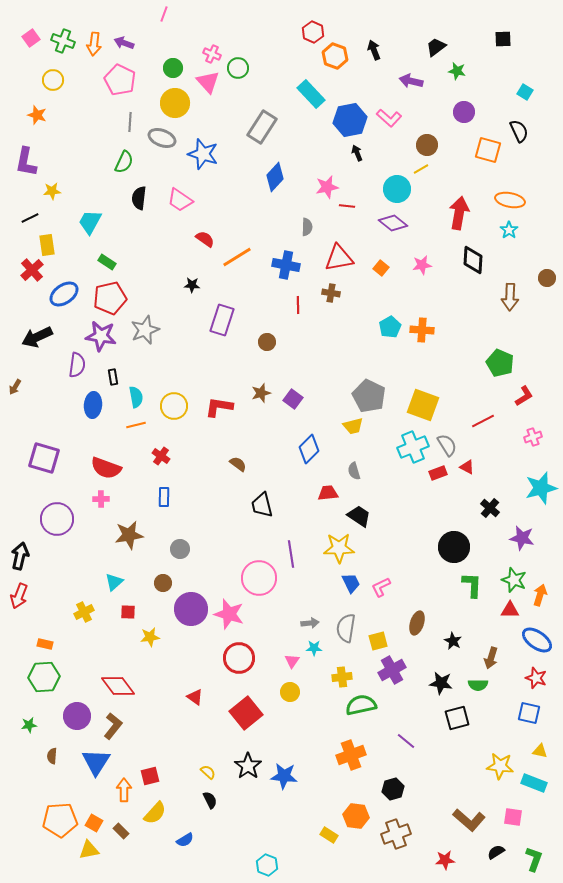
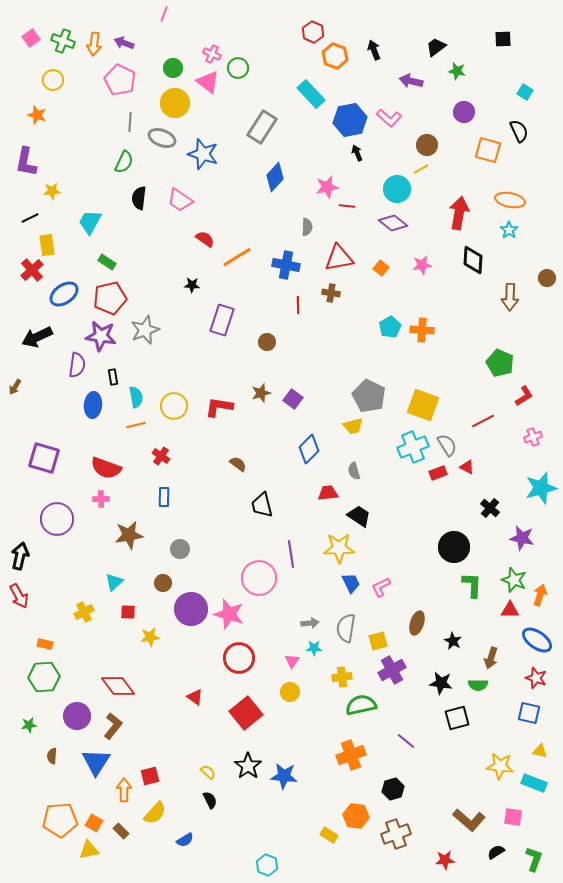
pink triangle at (208, 82): rotated 10 degrees counterclockwise
red arrow at (19, 596): rotated 50 degrees counterclockwise
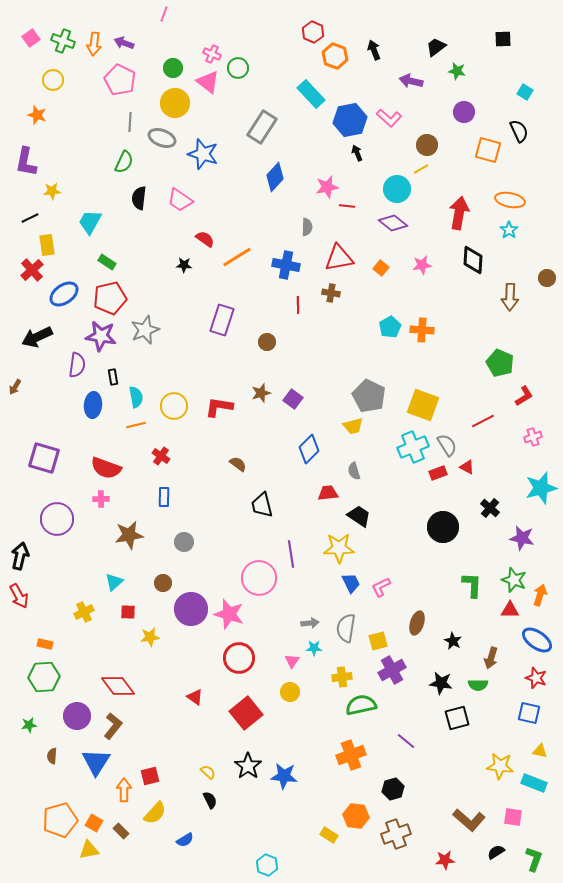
black star at (192, 285): moved 8 px left, 20 px up
black circle at (454, 547): moved 11 px left, 20 px up
gray circle at (180, 549): moved 4 px right, 7 px up
orange pentagon at (60, 820): rotated 12 degrees counterclockwise
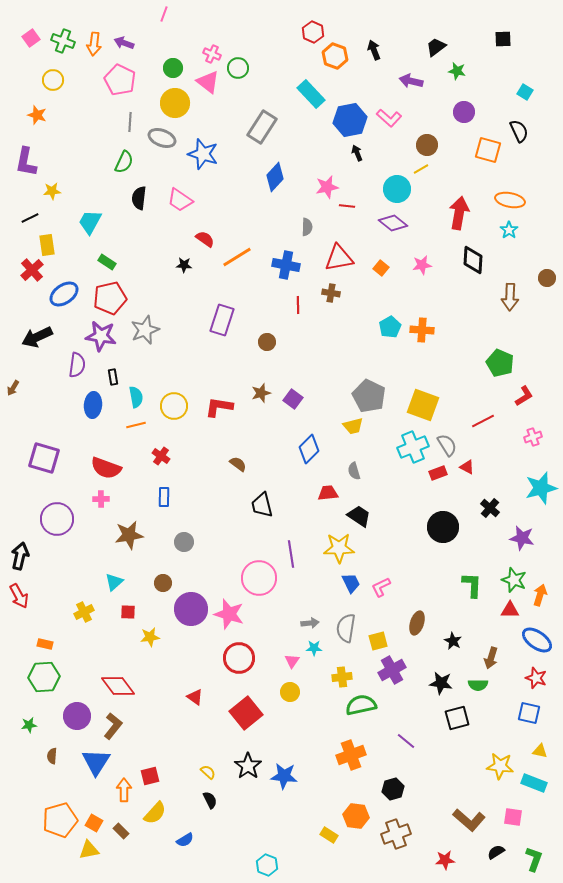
brown arrow at (15, 387): moved 2 px left, 1 px down
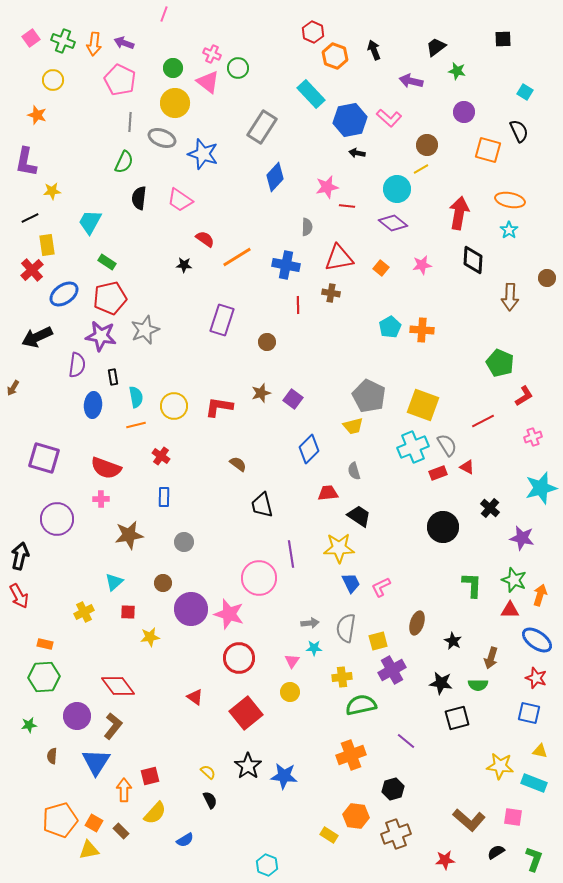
black arrow at (357, 153): rotated 56 degrees counterclockwise
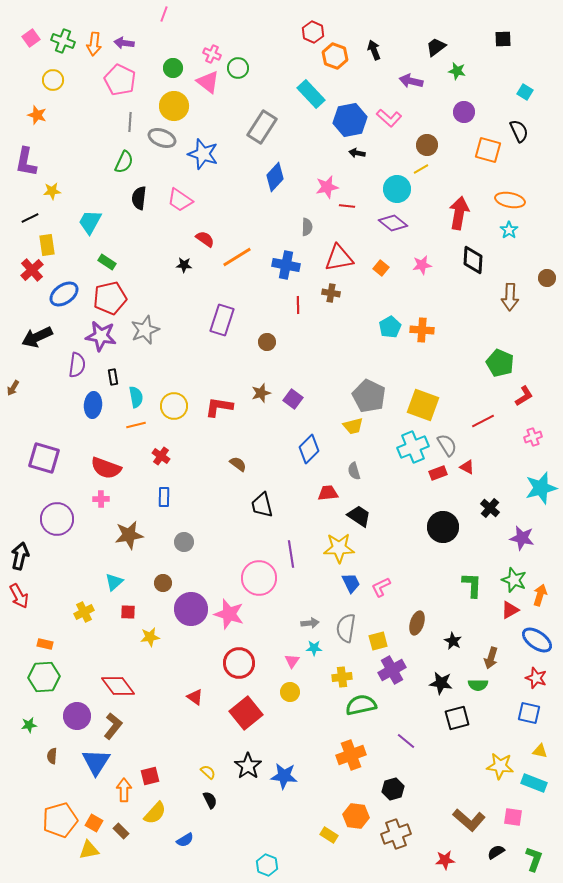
purple arrow at (124, 43): rotated 12 degrees counterclockwise
yellow circle at (175, 103): moved 1 px left, 3 px down
red triangle at (510, 610): rotated 30 degrees counterclockwise
red circle at (239, 658): moved 5 px down
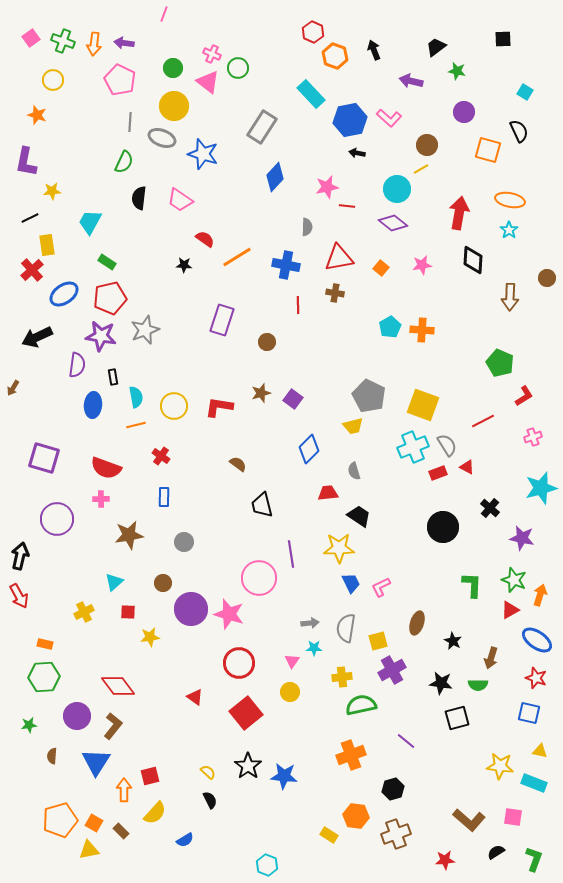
brown cross at (331, 293): moved 4 px right
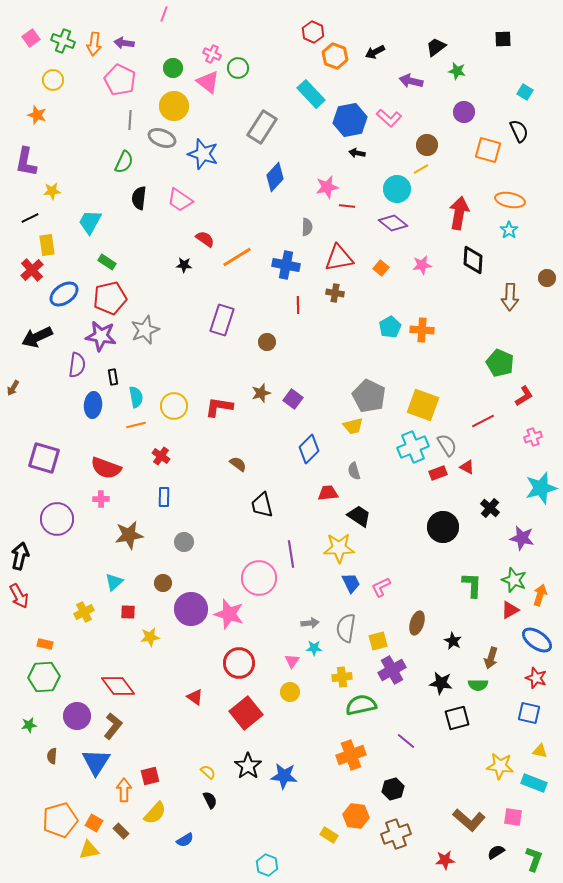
black arrow at (374, 50): moved 1 px right, 2 px down; rotated 96 degrees counterclockwise
gray line at (130, 122): moved 2 px up
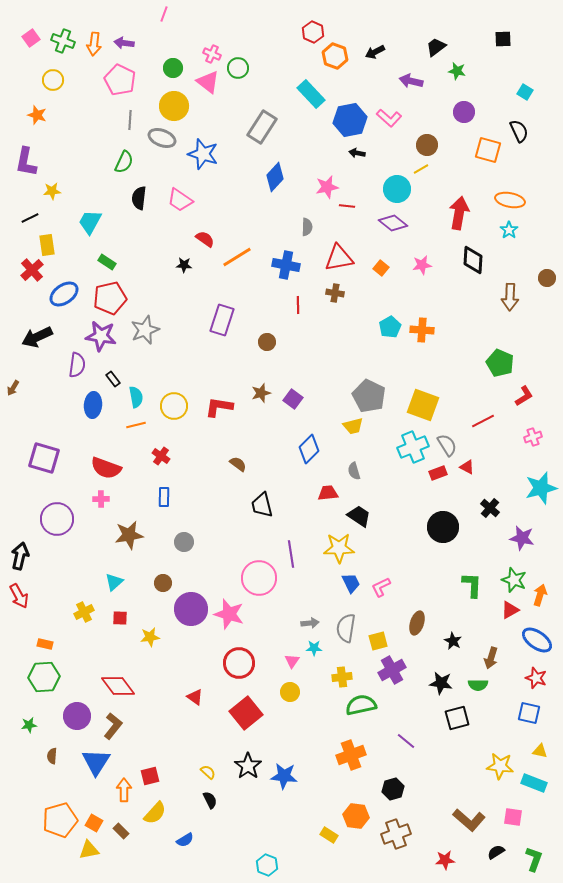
black rectangle at (113, 377): moved 2 px down; rotated 28 degrees counterclockwise
red square at (128, 612): moved 8 px left, 6 px down
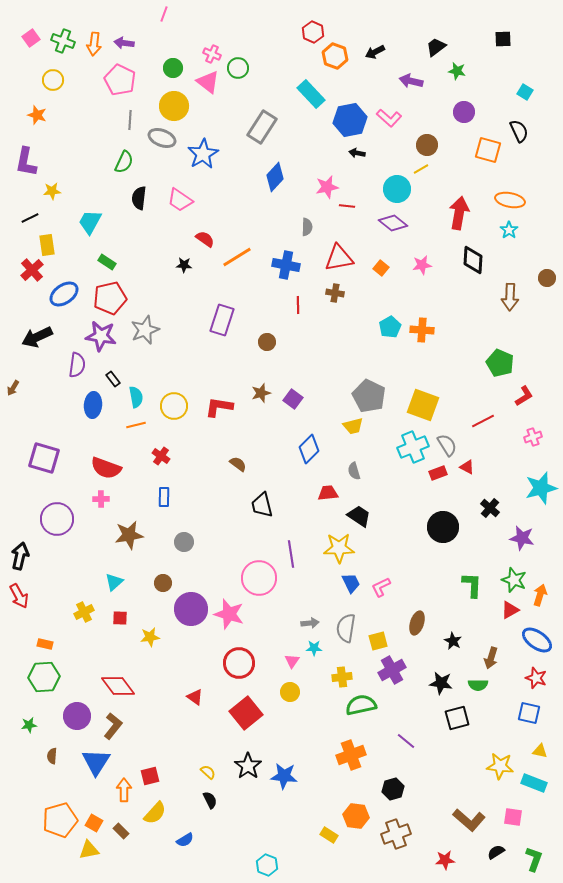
blue star at (203, 154): rotated 24 degrees clockwise
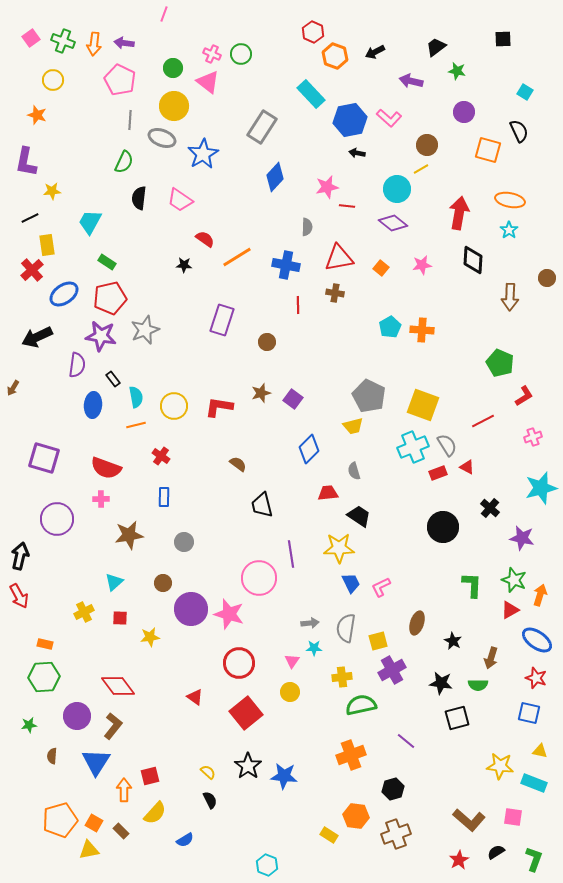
green circle at (238, 68): moved 3 px right, 14 px up
red star at (445, 860): moved 14 px right; rotated 24 degrees counterclockwise
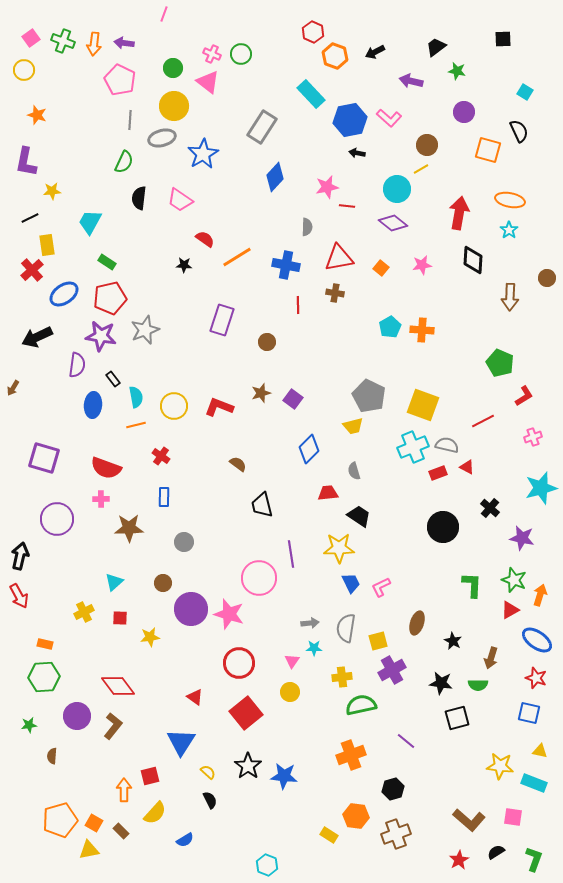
yellow circle at (53, 80): moved 29 px left, 10 px up
gray ellipse at (162, 138): rotated 36 degrees counterclockwise
red L-shape at (219, 407): rotated 12 degrees clockwise
gray semicircle at (447, 445): rotated 45 degrees counterclockwise
brown star at (129, 535): moved 7 px up; rotated 8 degrees clockwise
blue triangle at (96, 762): moved 85 px right, 20 px up
